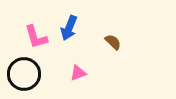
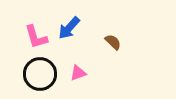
blue arrow: rotated 20 degrees clockwise
black circle: moved 16 px right
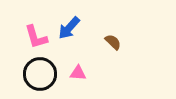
pink triangle: rotated 24 degrees clockwise
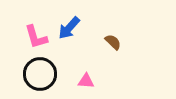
pink triangle: moved 8 px right, 8 px down
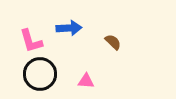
blue arrow: rotated 135 degrees counterclockwise
pink L-shape: moved 5 px left, 4 px down
